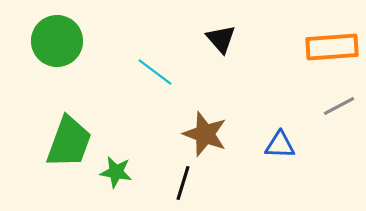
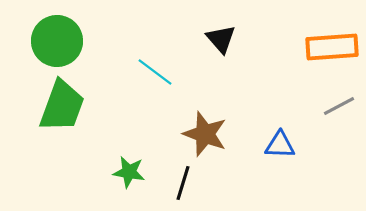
green trapezoid: moved 7 px left, 36 px up
green star: moved 13 px right
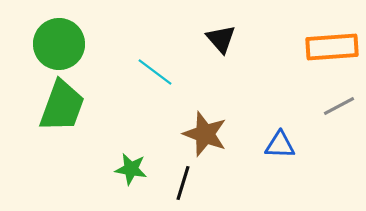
green circle: moved 2 px right, 3 px down
green star: moved 2 px right, 3 px up
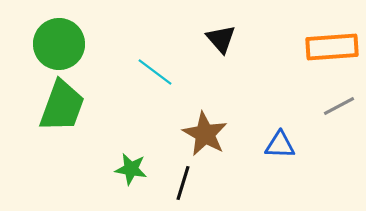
brown star: rotated 9 degrees clockwise
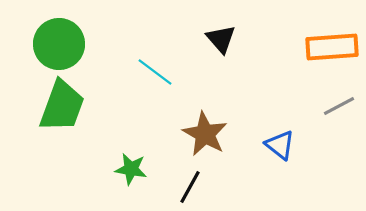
blue triangle: rotated 36 degrees clockwise
black line: moved 7 px right, 4 px down; rotated 12 degrees clockwise
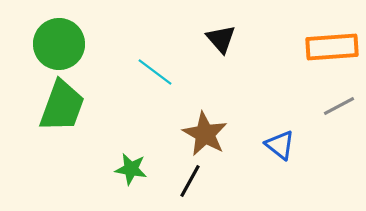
black line: moved 6 px up
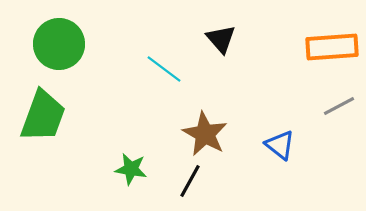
cyan line: moved 9 px right, 3 px up
green trapezoid: moved 19 px left, 10 px down
